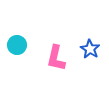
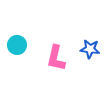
blue star: rotated 24 degrees counterclockwise
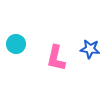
cyan circle: moved 1 px left, 1 px up
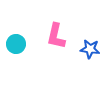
pink L-shape: moved 22 px up
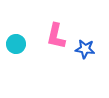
blue star: moved 5 px left
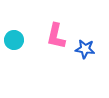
cyan circle: moved 2 px left, 4 px up
